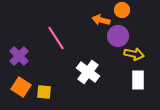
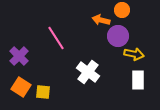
yellow square: moved 1 px left
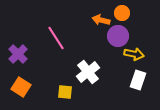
orange circle: moved 3 px down
purple cross: moved 1 px left, 2 px up
white cross: rotated 15 degrees clockwise
white rectangle: rotated 18 degrees clockwise
yellow square: moved 22 px right
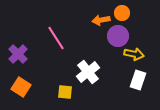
orange arrow: rotated 24 degrees counterclockwise
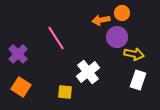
purple circle: moved 1 px left, 1 px down
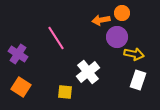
purple cross: rotated 12 degrees counterclockwise
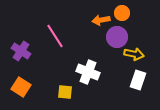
pink line: moved 1 px left, 2 px up
purple cross: moved 3 px right, 3 px up
white cross: rotated 30 degrees counterclockwise
